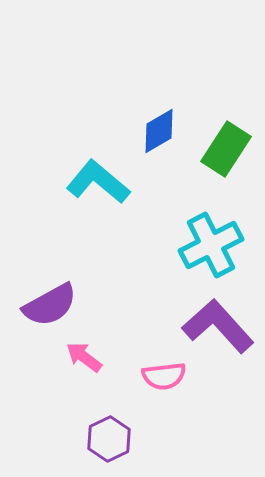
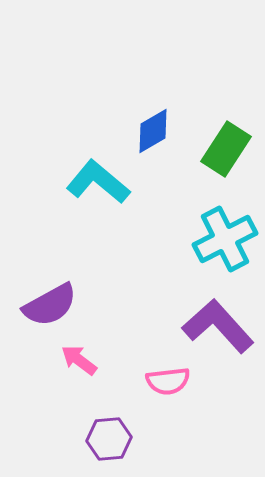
blue diamond: moved 6 px left
cyan cross: moved 14 px right, 6 px up
pink arrow: moved 5 px left, 3 px down
pink semicircle: moved 4 px right, 5 px down
purple hexagon: rotated 21 degrees clockwise
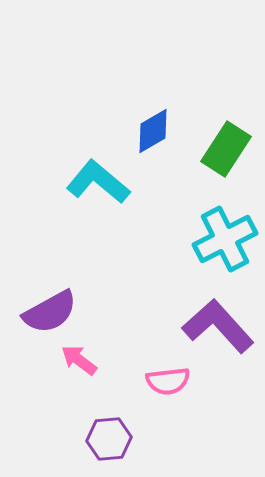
purple semicircle: moved 7 px down
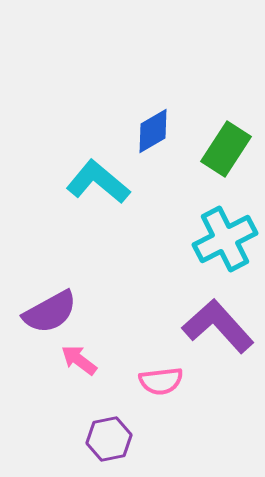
pink semicircle: moved 7 px left
purple hexagon: rotated 6 degrees counterclockwise
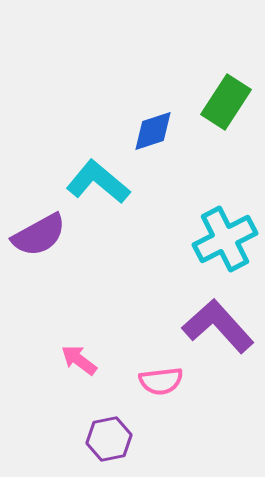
blue diamond: rotated 12 degrees clockwise
green rectangle: moved 47 px up
purple semicircle: moved 11 px left, 77 px up
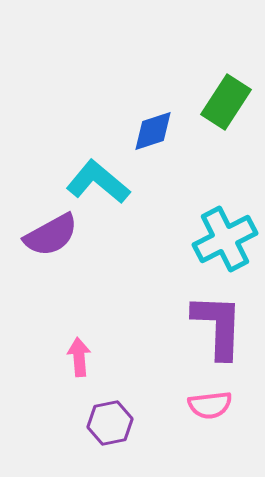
purple semicircle: moved 12 px right
purple L-shape: rotated 44 degrees clockwise
pink arrow: moved 3 px up; rotated 48 degrees clockwise
pink semicircle: moved 49 px right, 24 px down
purple hexagon: moved 1 px right, 16 px up
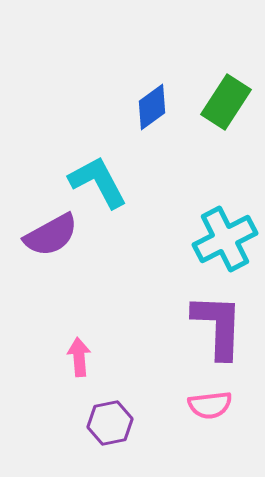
blue diamond: moved 1 px left, 24 px up; rotated 18 degrees counterclockwise
cyan L-shape: rotated 22 degrees clockwise
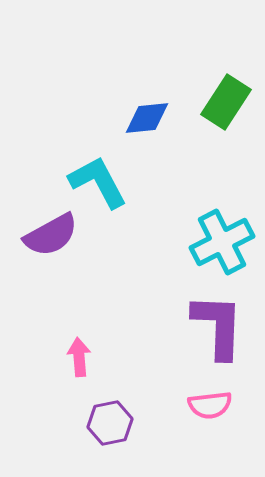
blue diamond: moved 5 px left, 11 px down; rotated 30 degrees clockwise
cyan cross: moved 3 px left, 3 px down
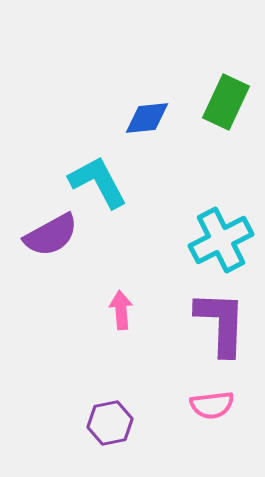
green rectangle: rotated 8 degrees counterclockwise
cyan cross: moved 1 px left, 2 px up
purple L-shape: moved 3 px right, 3 px up
pink arrow: moved 42 px right, 47 px up
pink semicircle: moved 2 px right
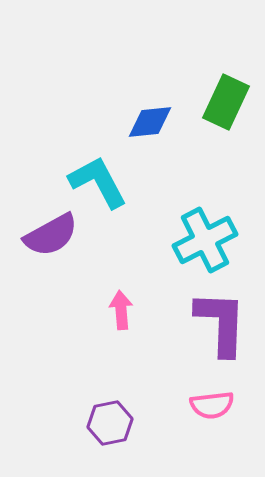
blue diamond: moved 3 px right, 4 px down
cyan cross: moved 16 px left
